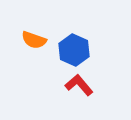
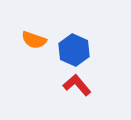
red L-shape: moved 2 px left
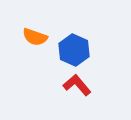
orange semicircle: moved 1 px right, 3 px up
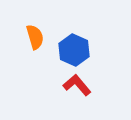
orange semicircle: rotated 125 degrees counterclockwise
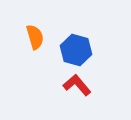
blue hexagon: moved 2 px right; rotated 8 degrees counterclockwise
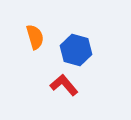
red L-shape: moved 13 px left
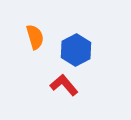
blue hexagon: rotated 16 degrees clockwise
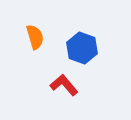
blue hexagon: moved 6 px right, 2 px up; rotated 12 degrees counterclockwise
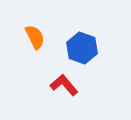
orange semicircle: rotated 10 degrees counterclockwise
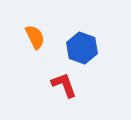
red L-shape: rotated 20 degrees clockwise
